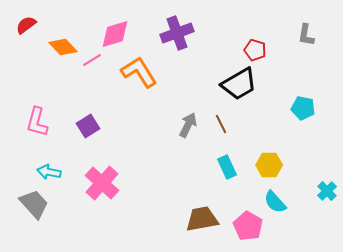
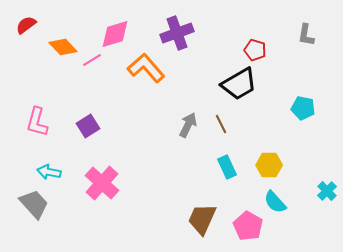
orange L-shape: moved 7 px right, 4 px up; rotated 9 degrees counterclockwise
brown trapezoid: rotated 56 degrees counterclockwise
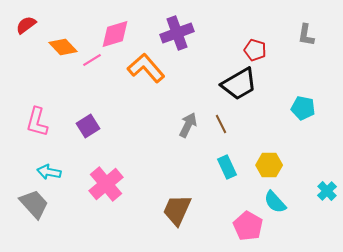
pink cross: moved 4 px right, 1 px down; rotated 8 degrees clockwise
brown trapezoid: moved 25 px left, 9 px up
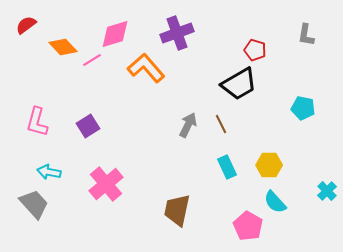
brown trapezoid: rotated 12 degrees counterclockwise
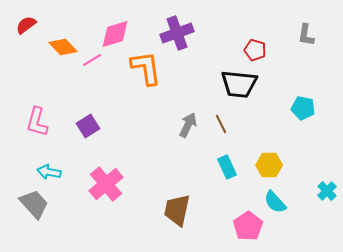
orange L-shape: rotated 33 degrees clockwise
black trapezoid: rotated 36 degrees clockwise
pink pentagon: rotated 8 degrees clockwise
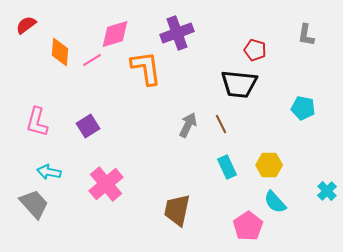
orange diamond: moved 3 px left, 5 px down; rotated 48 degrees clockwise
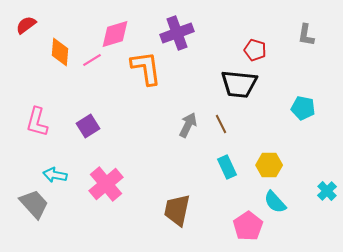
cyan arrow: moved 6 px right, 3 px down
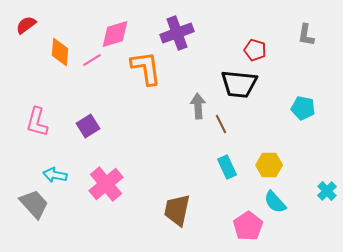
gray arrow: moved 10 px right, 19 px up; rotated 30 degrees counterclockwise
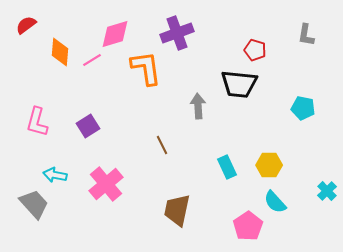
brown line: moved 59 px left, 21 px down
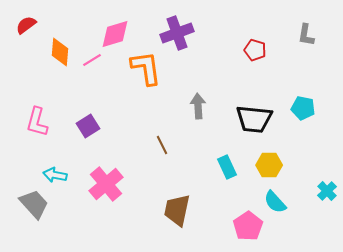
black trapezoid: moved 15 px right, 35 px down
